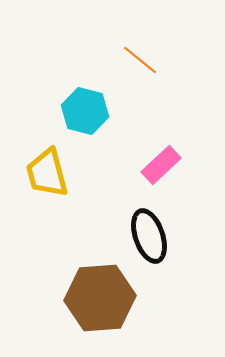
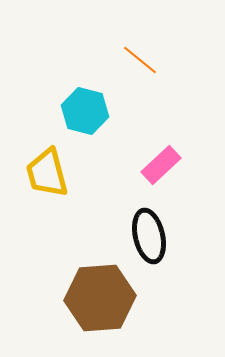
black ellipse: rotated 6 degrees clockwise
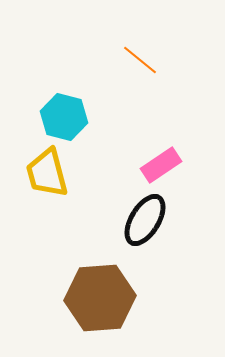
cyan hexagon: moved 21 px left, 6 px down
pink rectangle: rotated 9 degrees clockwise
black ellipse: moved 4 px left, 16 px up; rotated 44 degrees clockwise
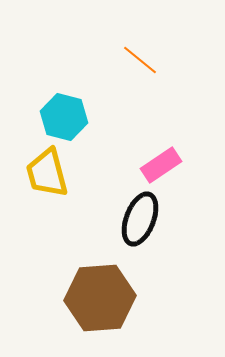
black ellipse: moved 5 px left, 1 px up; rotated 10 degrees counterclockwise
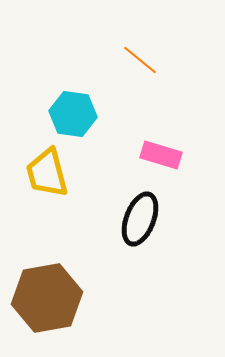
cyan hexagon: moved 9 px right, 3 px up; rotated 6 degrees counterclockwise
pink rectangle: moved 10 px up; rotated 51 degrees clockwise
brown hexagon: moved 53 px left; rotated 6 degrees counterclockwise
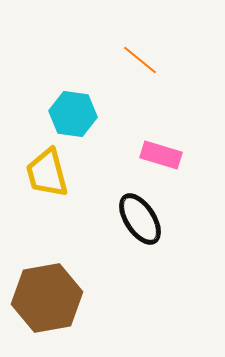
black ellipse: rotated 54 degrees counterclockwise
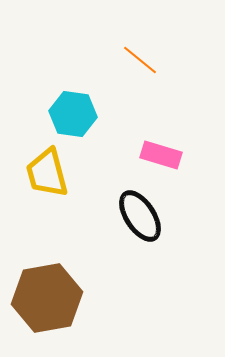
black ellipse: moved 3 px up
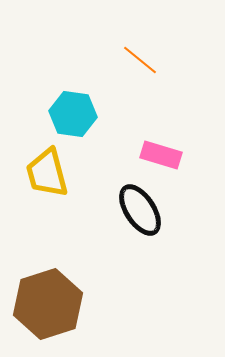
black ellipse: moved 6 px up
brown hexagon: moved 1 px right, 6 px down; rotated 8 degrees counterclockwise
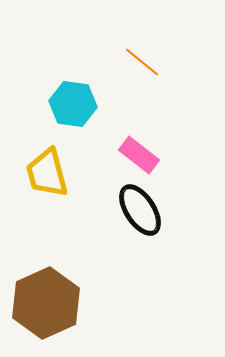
orange line: moved 2 px right, 2 px down
cyan hexagon: moved 10 px up
pink rectangle: moved 22 px left; rotated 21 degrees clockwise
brown hexagon: moved 2 px left, 1 px up; rotated 6 degrees counterclockwise
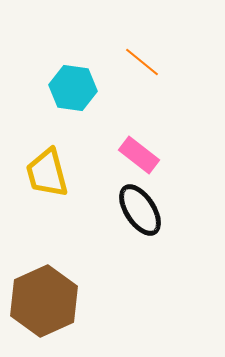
cyan hexagon: moved 16 px up
brown hexagon: moved 2 px left, 2 px up
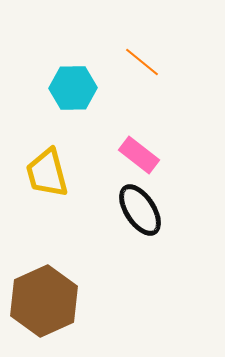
cyan hexagon: rotated 9 degrees counterclockwise
